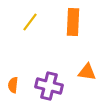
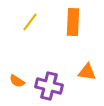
orange semicircle: moved 4 px right, 4 px up; rotated 63 degrees counterclockwise
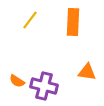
yellow line: moved 2 px up
purple cross: moved 5 px left
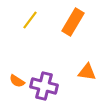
orange rectangle: rotated 28 degrees clockwise
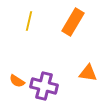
yellow line: moved 1 px left, 1 px down; rotated 24 degrees counterclockwise
orange triangle: moved 1 px right, 1 px down
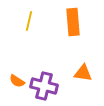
orange rectangle: rotated 36 degrees counterclockwise
orange triangle: moved 5 px left
